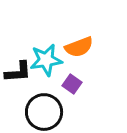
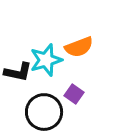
cyan star: rotated 8 degrees counterclockwise
black L-shape: rotated 16 degrees clockwise
purple square: moved 2 px right, 10 px down
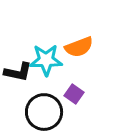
cyan star: rotated 16 degrees clockwise
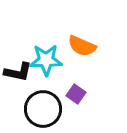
orange semicircle: moved 3 px right, 1 px up; rotated 44 degrees clockwise
purple square: moved 2 px right
black circle: moved 1 px left, 3 px up
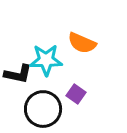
orange semicircle: moved 3 px up
black L-shape: moved 2 px down
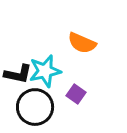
cyan star: moved 1 px left, 11 px down; rotated 12 degrees counterclockwise
black circle: moved 8 px left, 2 px up
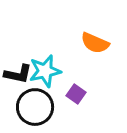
orange semicircle: moved 13 px right
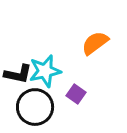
orange semicircle: rotated 120 degrees clockwise
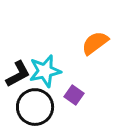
black L-shape: rotated 40 degrees counterclockwise
purple square: moved 2 px left, 1 px down
